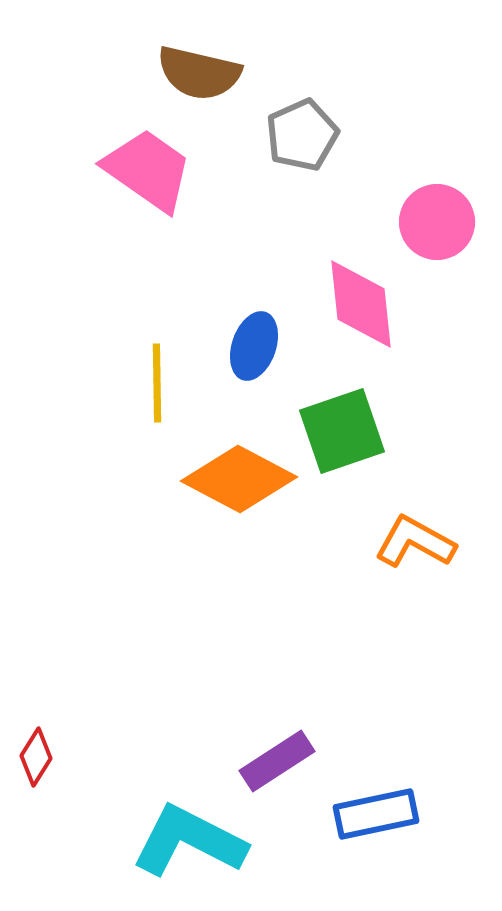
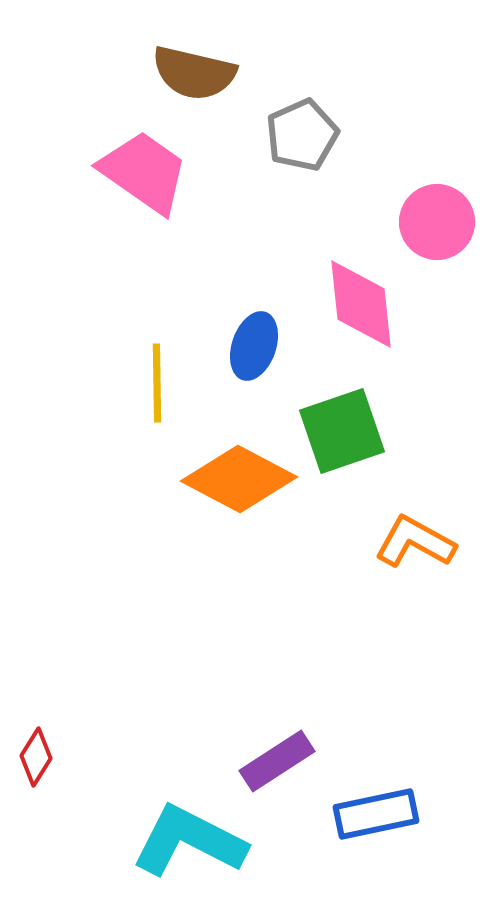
brown semicircle: moved 5 px left
pink trapezoid: moved 4 px left, 2 px down
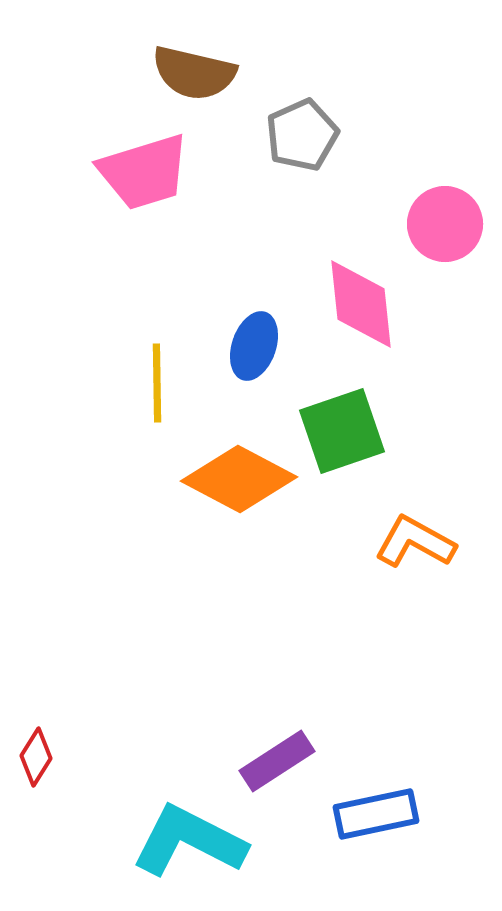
pink trapezoid: rotated 128 degrees clockwise
pink circle: moved 8 px right, 2 px down
